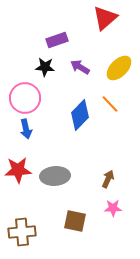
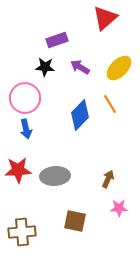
orange line: rotated 12 degrees clockwise
pink star: moved 6 px right
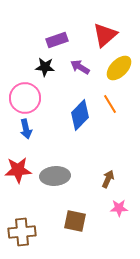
red triangle: moved 17 px down
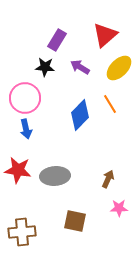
purple rectangle: rotated 40 degrees counterclockwise
red star: rotated 12 degrees clockwise
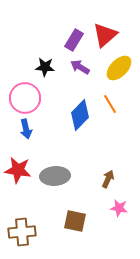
purple rectangle: moved 17 px right
pink star: rotated 12 degrees clockwise
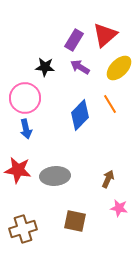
brown cross: moved 1 px right, 3 px up; rotated 12 degrees counterclockwise
